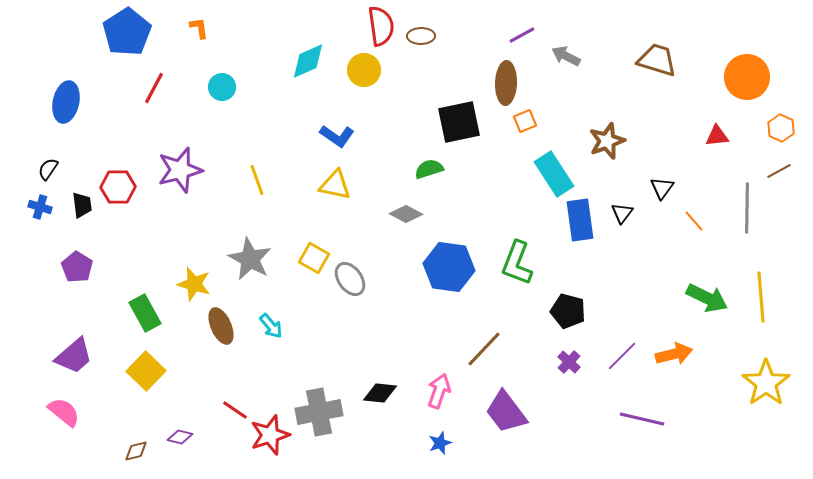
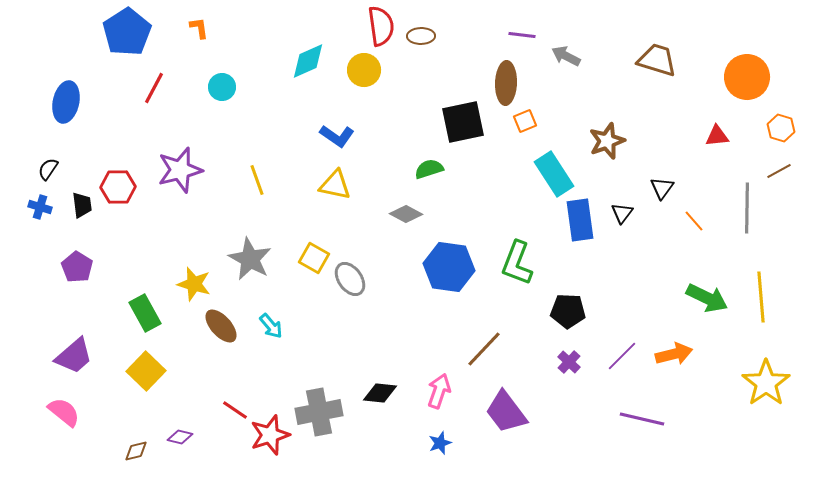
purple line at (522, 35): rotated 36 degrees clockwise
black square at (459, 122): moved 4 px right
orange hexagon at (781, 128): rotated 8 degrees counterclockwise
black pentagon at (568, 311): rotated 12 degrees counterclockwise
brown ellipse at (221, 326): rotated 18 degrees counterclockwise
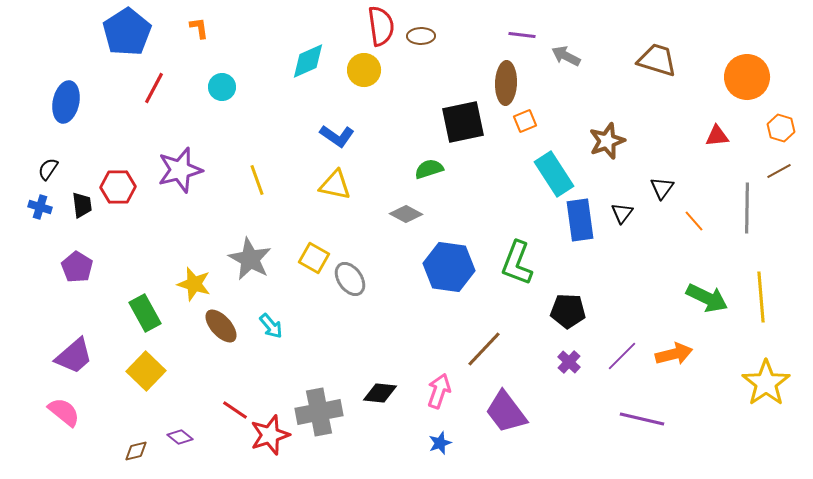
purple diamond at (180, 437): rotated 25 degrees clockwise
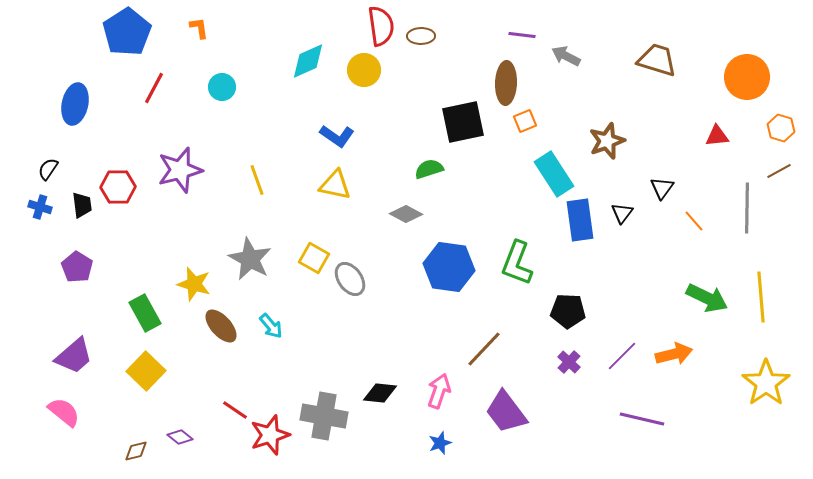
blue ellipse at (66, 102): moved 9 px right, 2 px down
gray cross at (319, 412): moved 5 px right, 4 px down; rotated 21 degrees clockwise
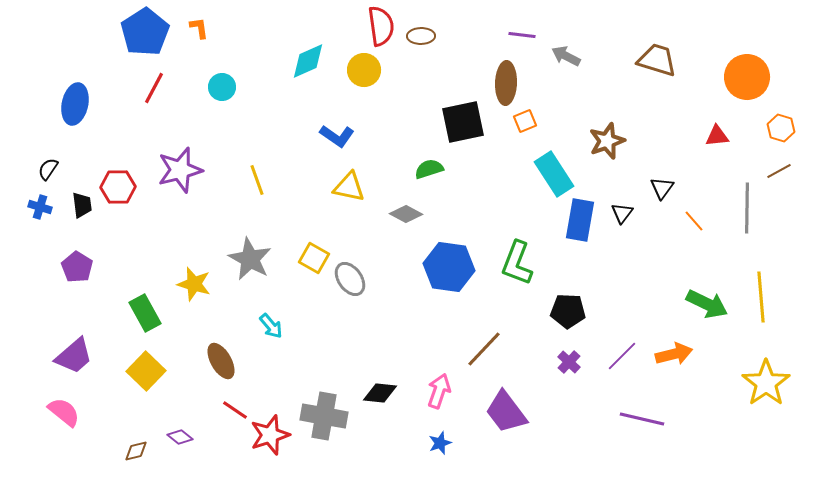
blue pentagon at (127, 32): moved 18 px right
yellow triangle at (335, 185): moved 14 px right, 2 px down
blue rectangle at (580, 220): rotated 18 degrees clockwise
green arrow at (707, 298): moved 6 px down
brown ellipse at (221, 326): moved 35 px down; rotated 12 degrees clockwise
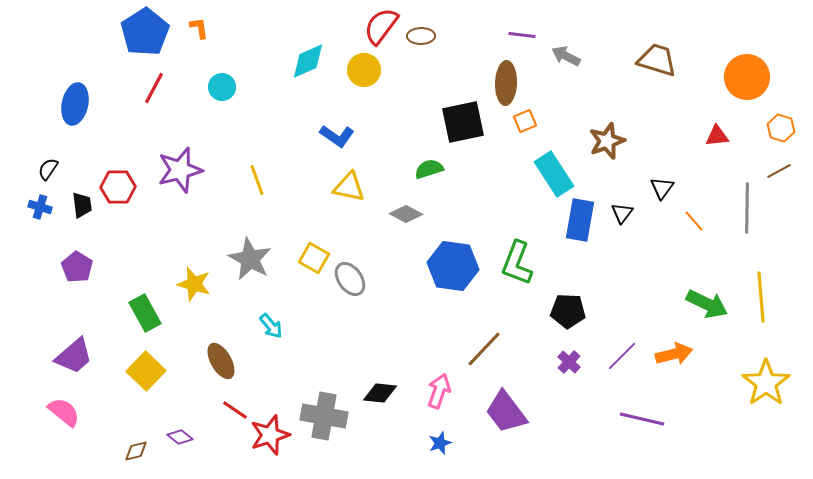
red semicircle at (381, 26): rotated 135 degrees counterclockwise
blue hexagon at (449, 267): moved 4 px right, 1 px up
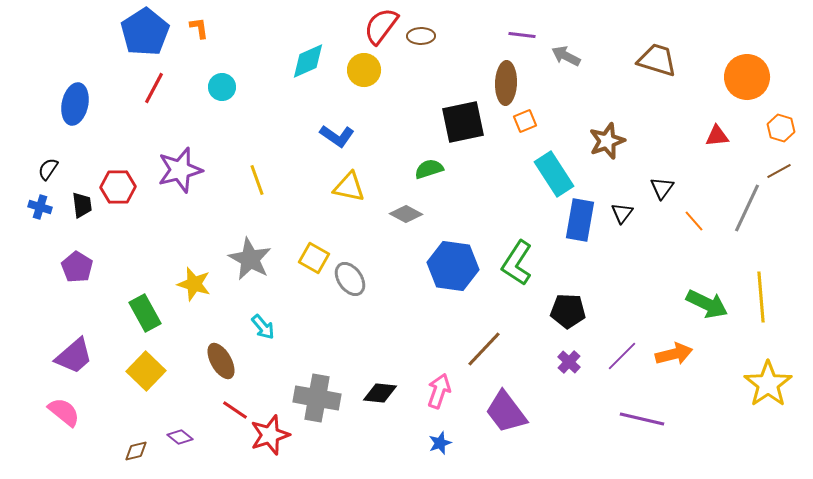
gray line at (747, 208): rotated 24 degrees clockwise
green L-shape at (517, 263): rotated 12 degrees clockwise
cyan arrow at (271, 326): moved 8 px left, 1 px down
yellow star at (766, 383): moved 2 px right, 1 px down
gray cross at (324, 416): moved 7 px left, 18 px up
